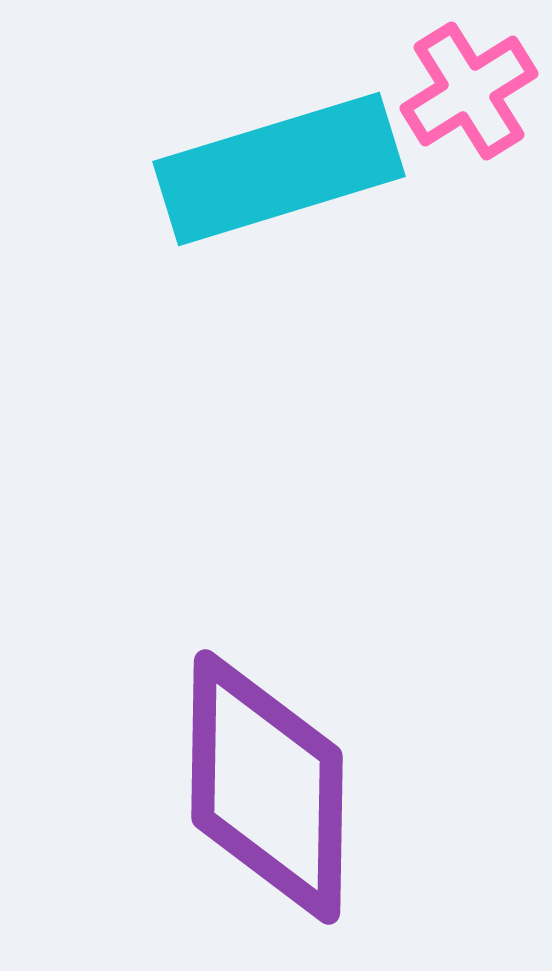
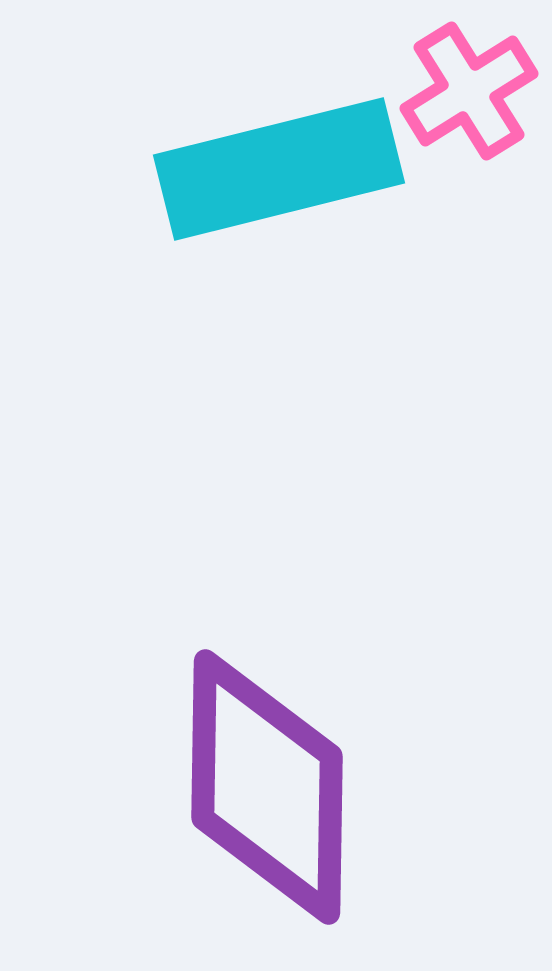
cyan rectangle: rotated 3 degrees clockwise
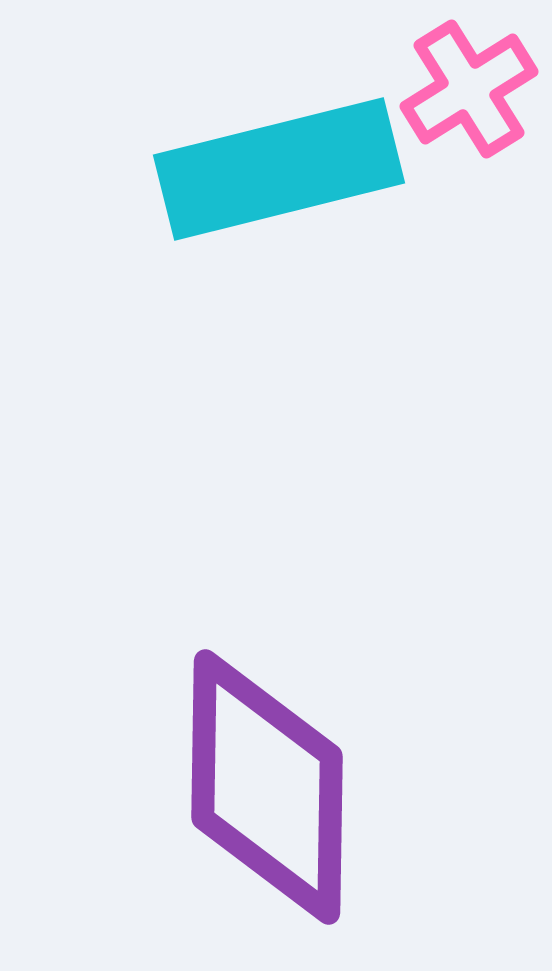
pink cross: moved 2 px up
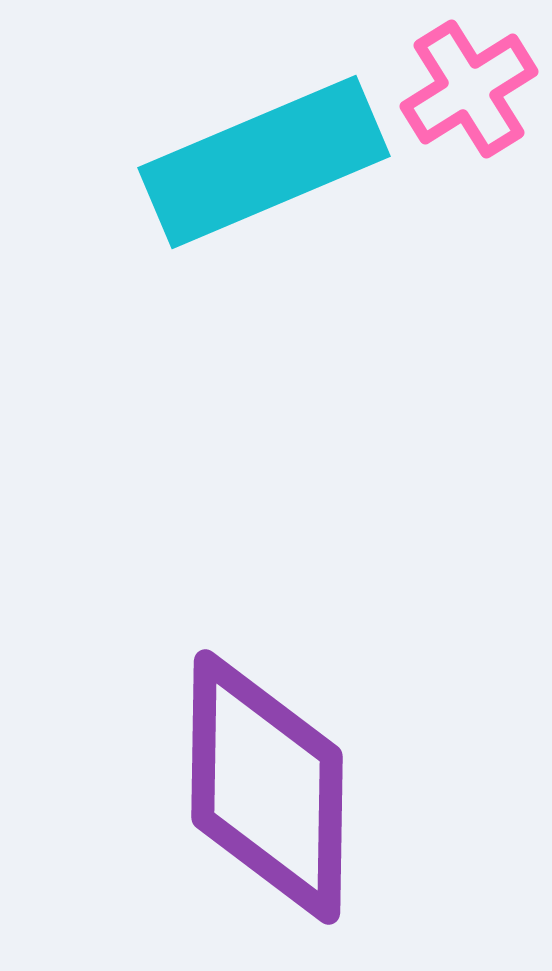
cyan rectangle: moved 15 px left, 7 px up; rotated 9 degrees counterclockwise
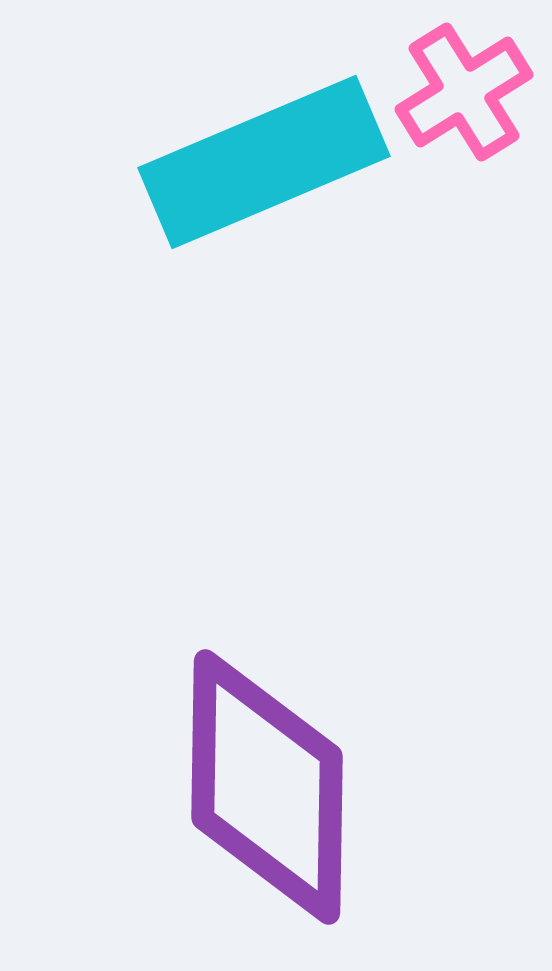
pink cross: moved 5 px left, 3 px down
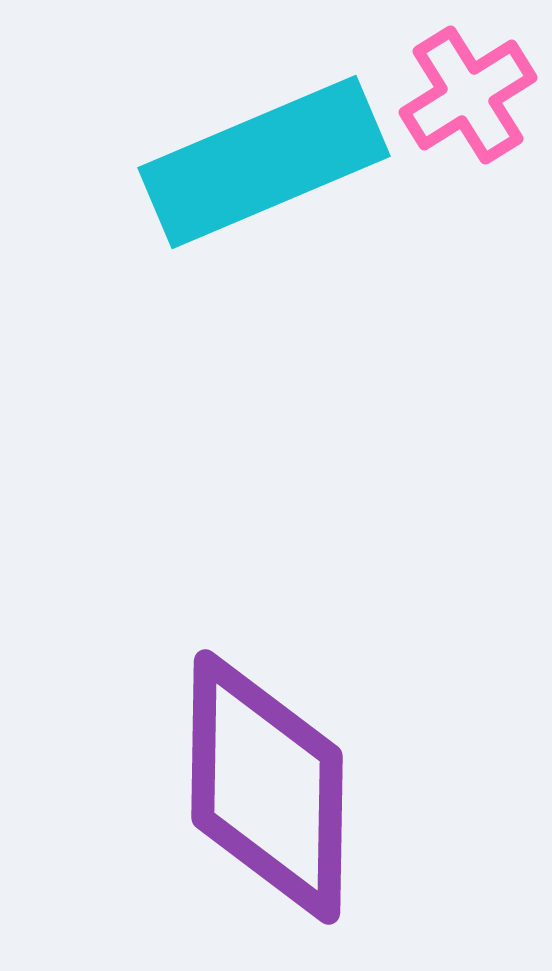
pink cross: moved 4 px right, 3 px down
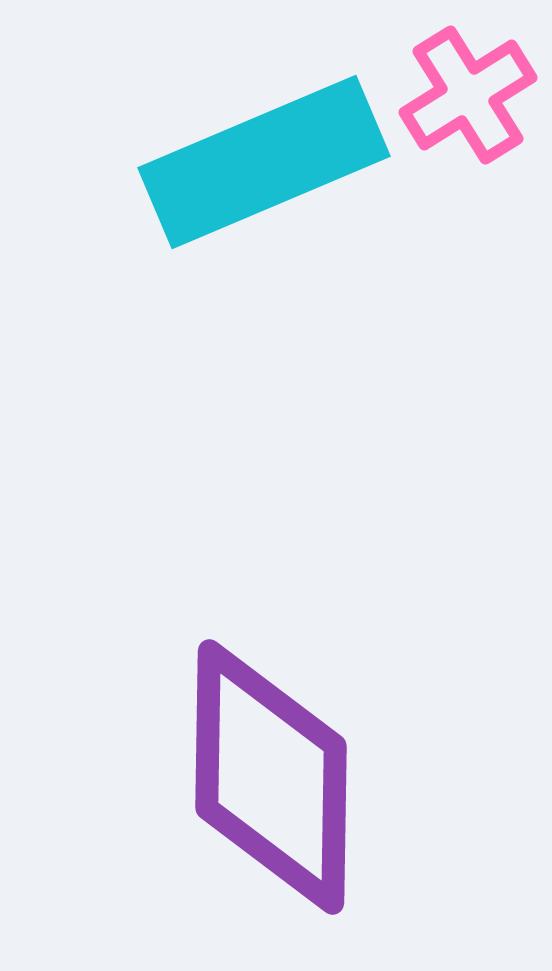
purple diamond: moved 4 px right, 10 px up
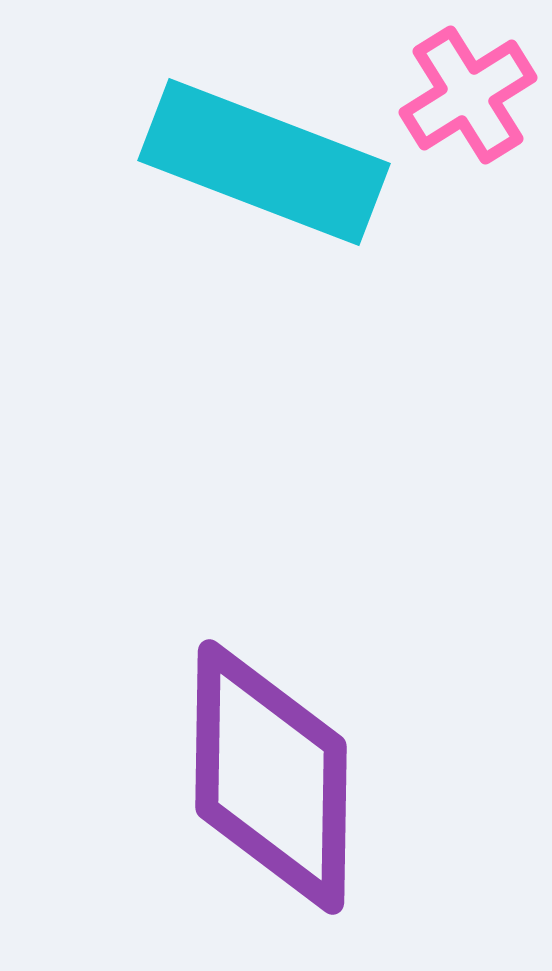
cyan rectangle: rotated 44 degrees clockwise
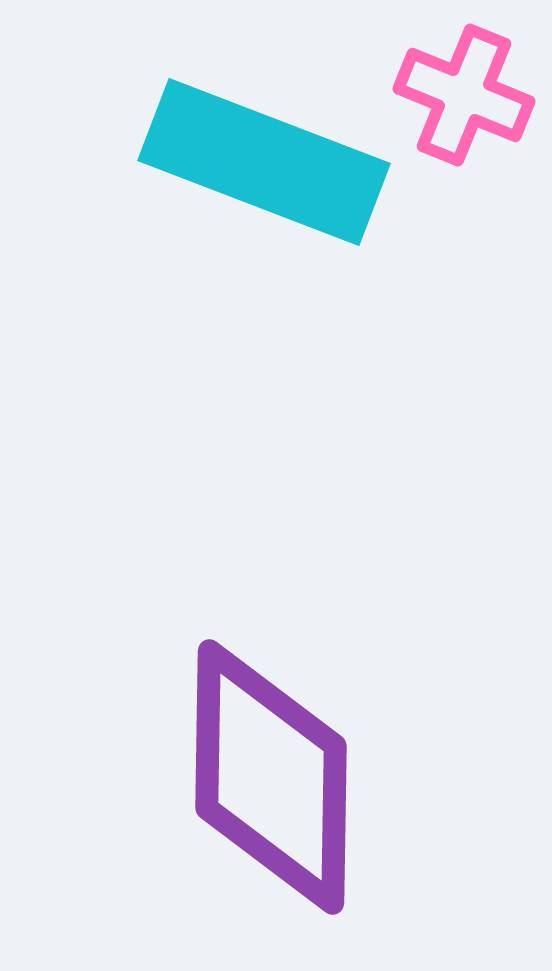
pink cross: moved 4 px left; rotated 36 degrees counterclockwise
